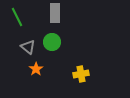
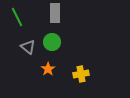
orange star: moved 12 px right
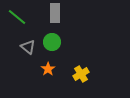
green line: rotated 24 degrees counterclockwise
yellow cross: rotated 21 degrees counterclockwise
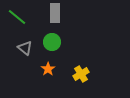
gray triangle: moved 3 px left, 1 px down
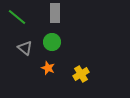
orange star: moved 1 px up; rotated 16 degrees counterclockwise
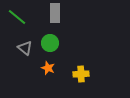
green circle: moved 2 px left, 1 px down
yellow cross: rotated 28 degrees clockwise
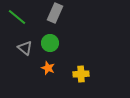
gray rectangle: rotated 24 degrees clockwise
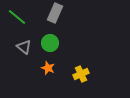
gray triangle: moved 1 px left, 1 px up
yellow cross: rotated 21 degrees counterclockwise
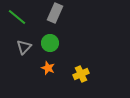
gray triangle: rotated 35 degrees clockwise
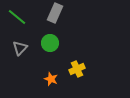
gray triangle: moved 4 px left, 1 px down
orange star: moved 3 px right, 11 px down
yellow cross: moved 4 px left, 5 px up
